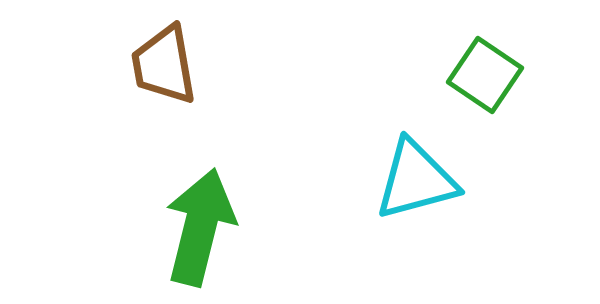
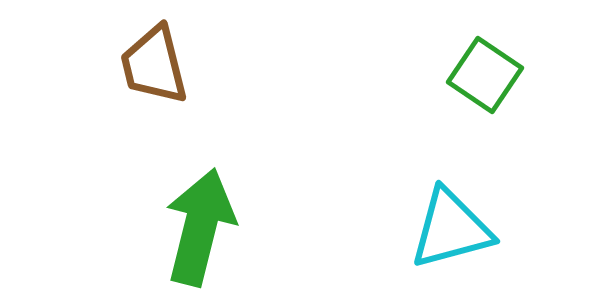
brown trapezoid: moved 10 px left; rotated 4 degrees counterclockwise
cyan triangle: moved 35 px right, 49 px down
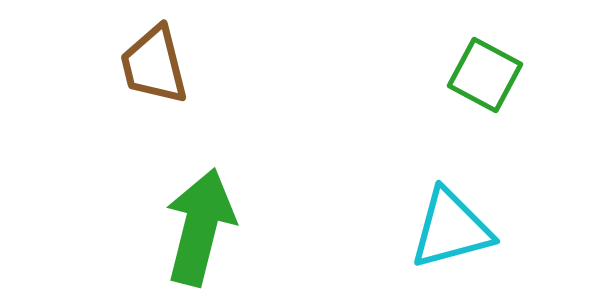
green square: rotated 6 degrees counterclockwise
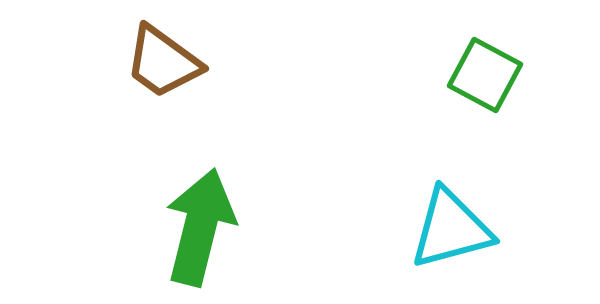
brown trapezoid: moved 9 px right, 3 px up; rotated 40 degrees counterclockwise
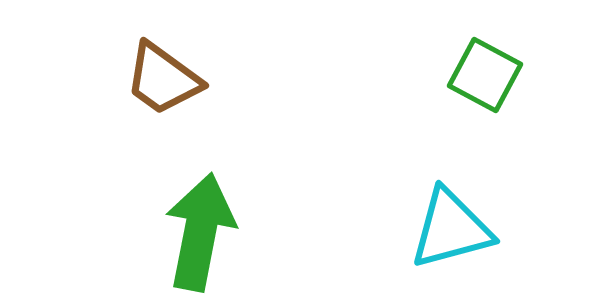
brown trapezoid: moved 17 px down
green arrow: moved 5 px down; rotated 3 degrees counterclockwise
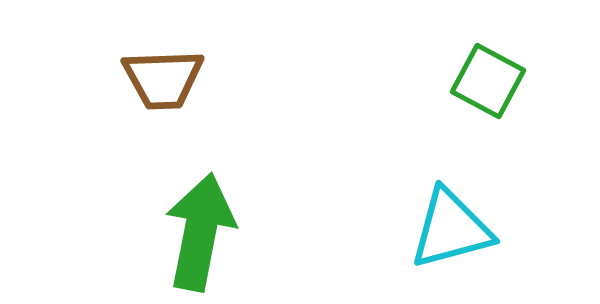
green square: moved 3 px right, 6 px down
brown trapezoid: rotated 38 degrees counterclockwise
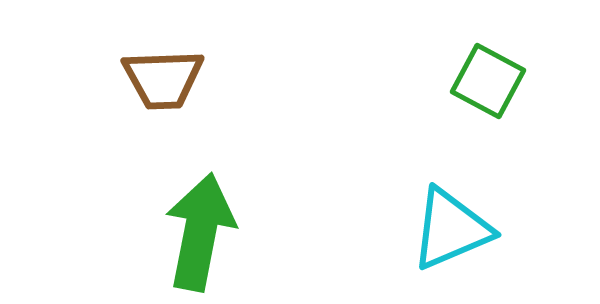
cyan triangle: rotated 8 degrees counterclockwise
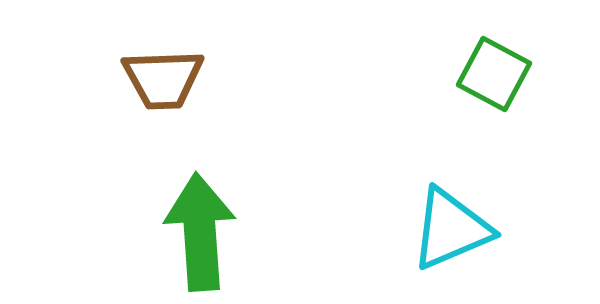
green square: moved 6 px right, 7 px up
green arrow: rotated 15 degrees counterclockwise
